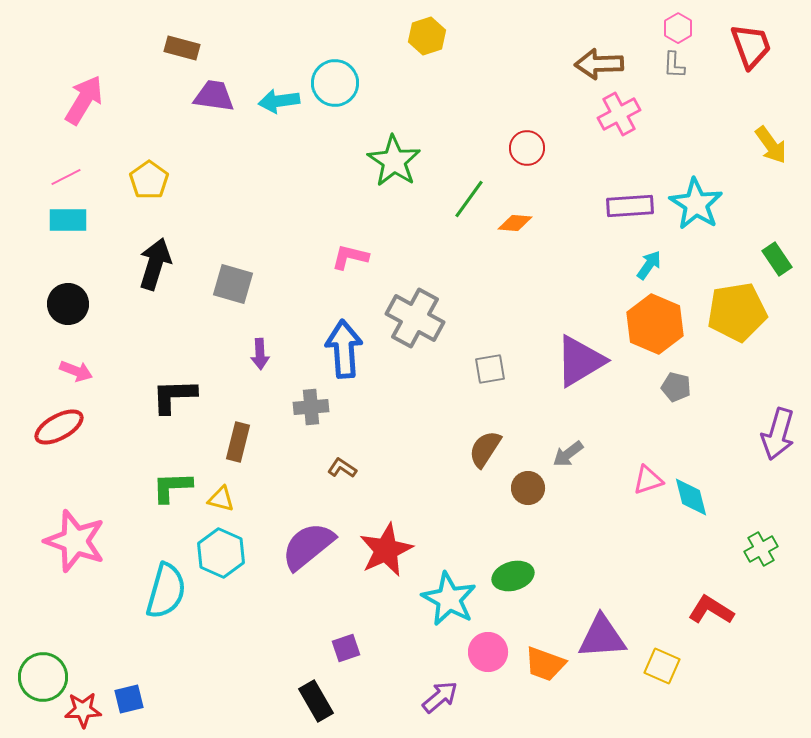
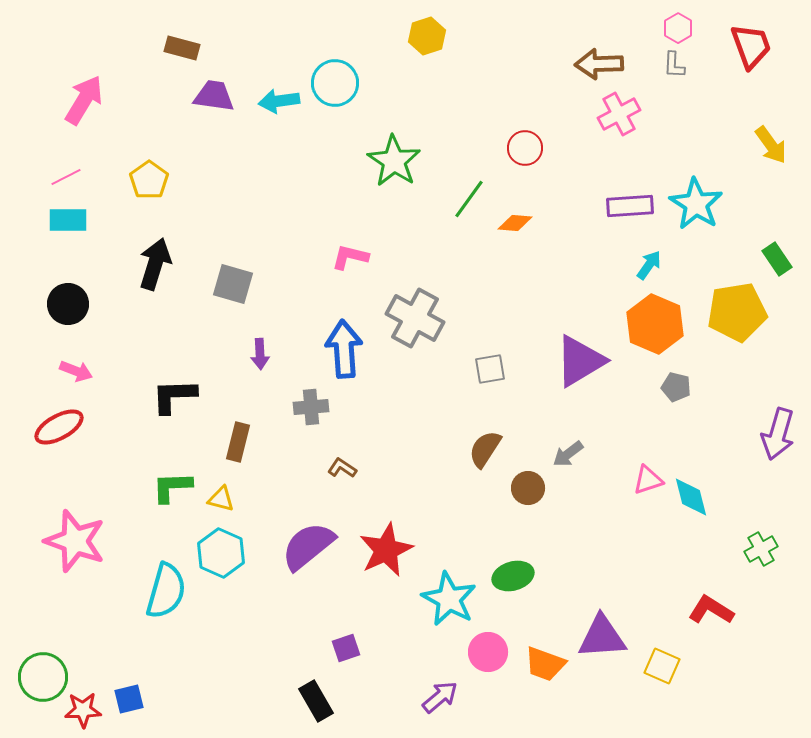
red circle at (527, 148): moved 2 px left
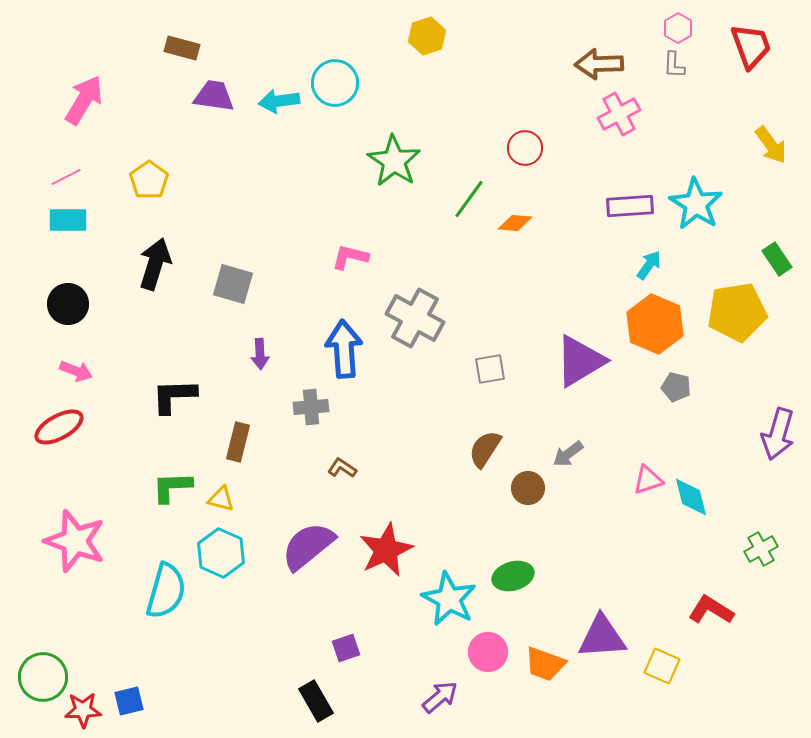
blue square at (129, 699): moved 2 px down
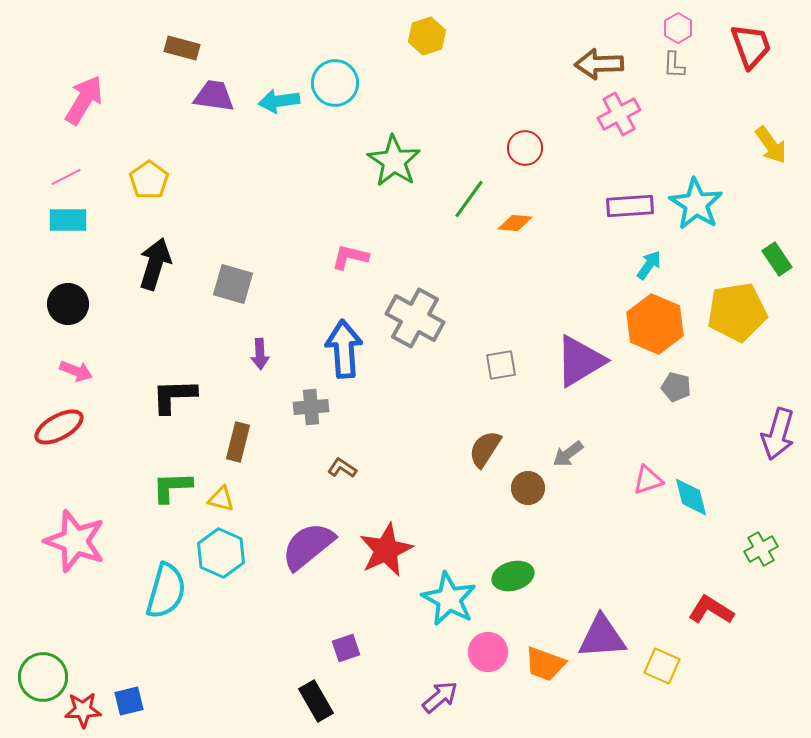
gray square at (490, 369): moved 11 px right, 4 px up
